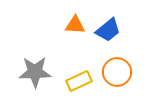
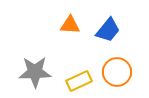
orange triangle: moved 5 px left
blue trapezoid: rotated 12 degrees counterclockwise
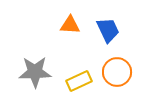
blue trapezoid: rotated 64 degrees counterclockwise
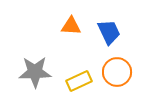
orange triangle: moved 1 px right, 1 px down
blue trapezoid: moved 1 px right, 2 px down
